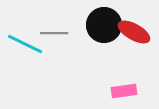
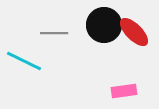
red ellipse: rotated 16 degrees clockwise
cyan line: moved 1 px left, 17 px down
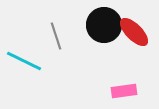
gray line: moved 2 px right, 3 px down; rotated 72 degrees clockwise
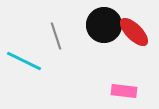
pink rectangle: rotated 15 degrees clockwise
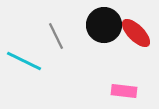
red ellipse: moved 2 px right, 1 px down
gray line: rotated 8 degrees counterclockwise
